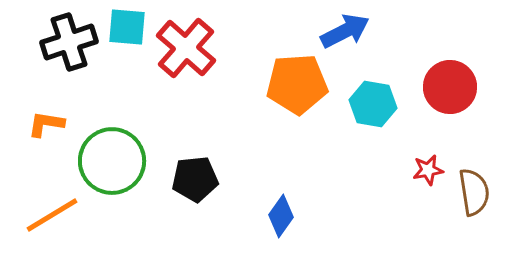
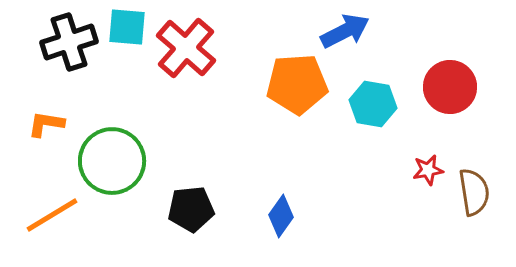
black pentagon: moved 4 px left, 30 px down
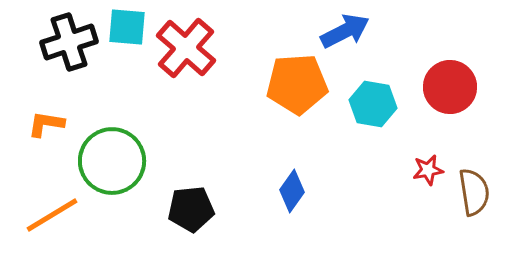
blue diamond: moved 11 px right, 25 px up
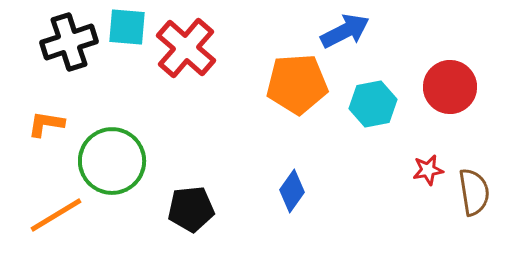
cyan hexagon: rotated 21 degrees counterclockwise
orange line: moved 4 px right
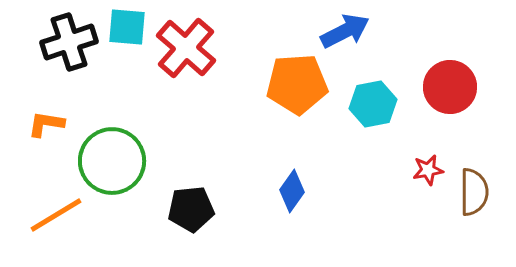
brown semicircle: rotated 9 degrees clockwise
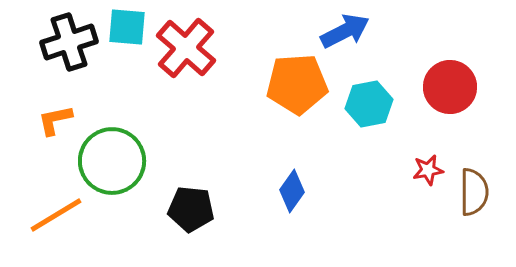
cyan hexagon: moved 4 px left
orange L-shape: moved 9 px right, 4 px up; rotated 21 degrees counterclockwise
black pentagon: rotated 12 degrees clockwise
